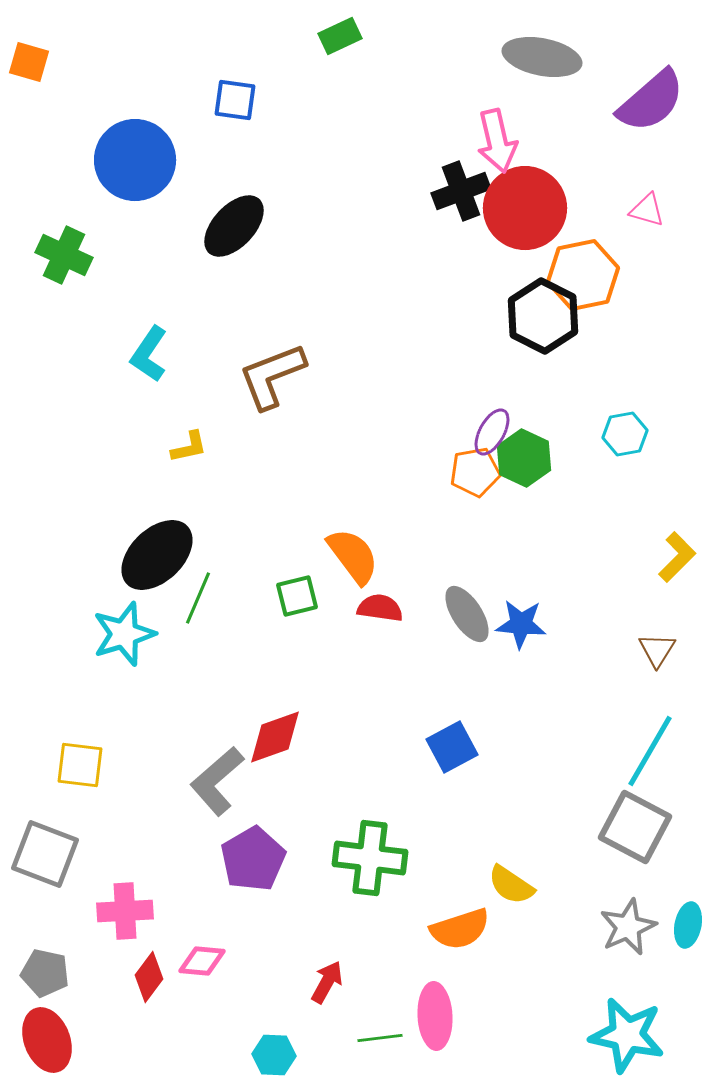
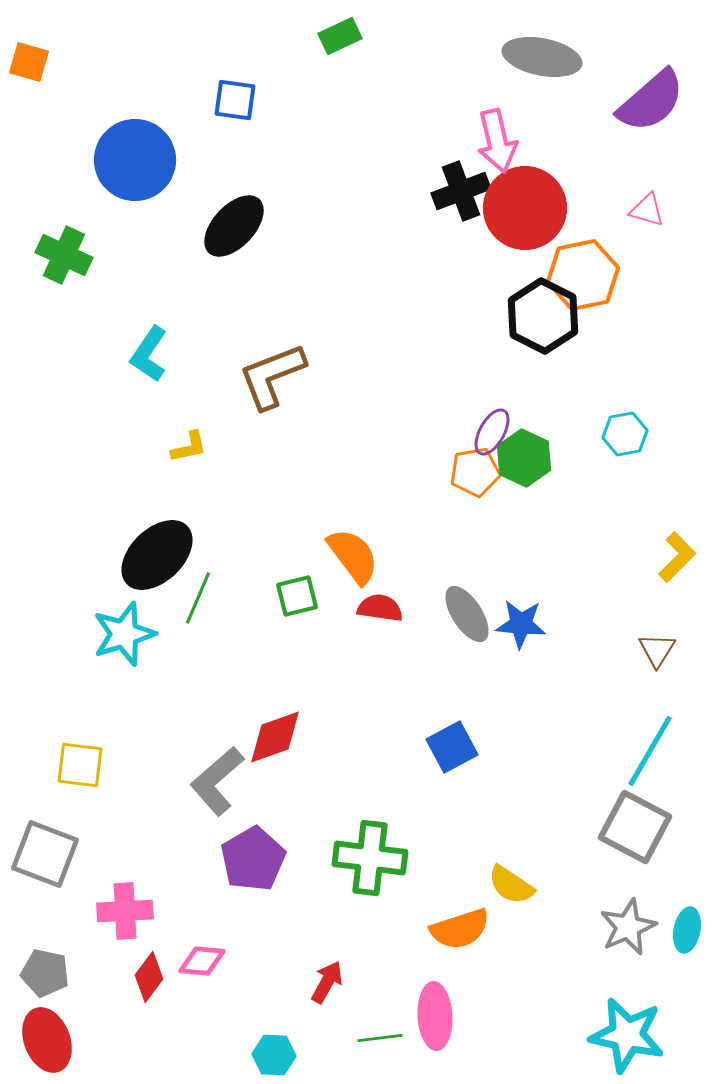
cyan ellipse at (688, 925): moved 1 px left, 5 px down
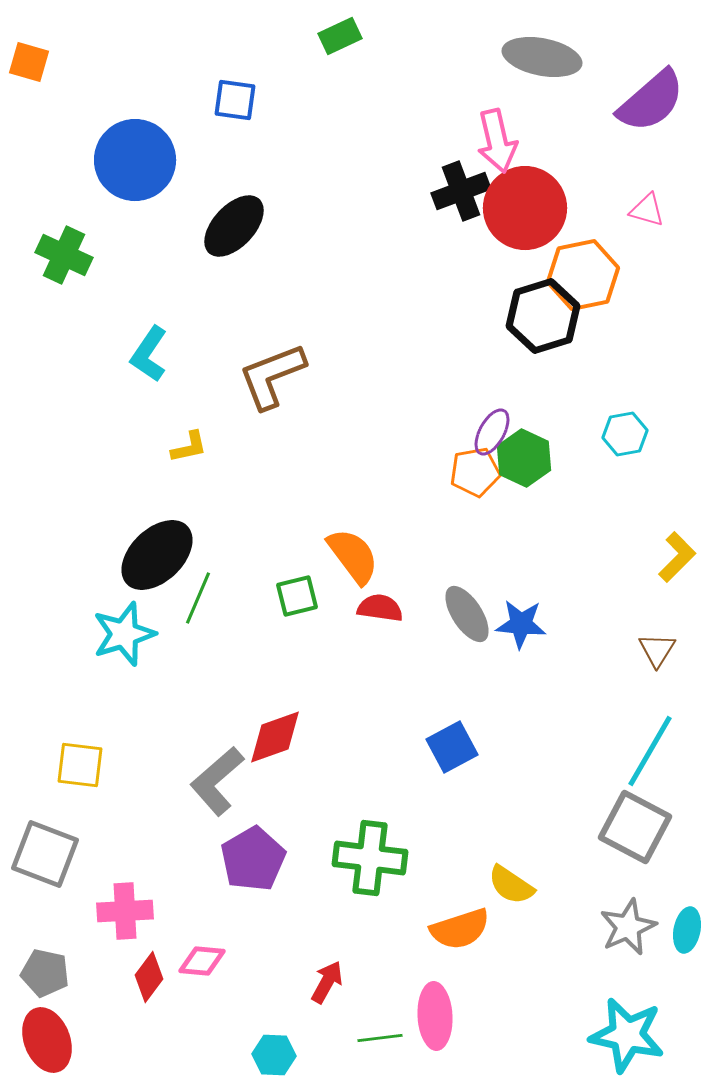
black hexagon at (543, 316): rotated 16 degrees clockwise
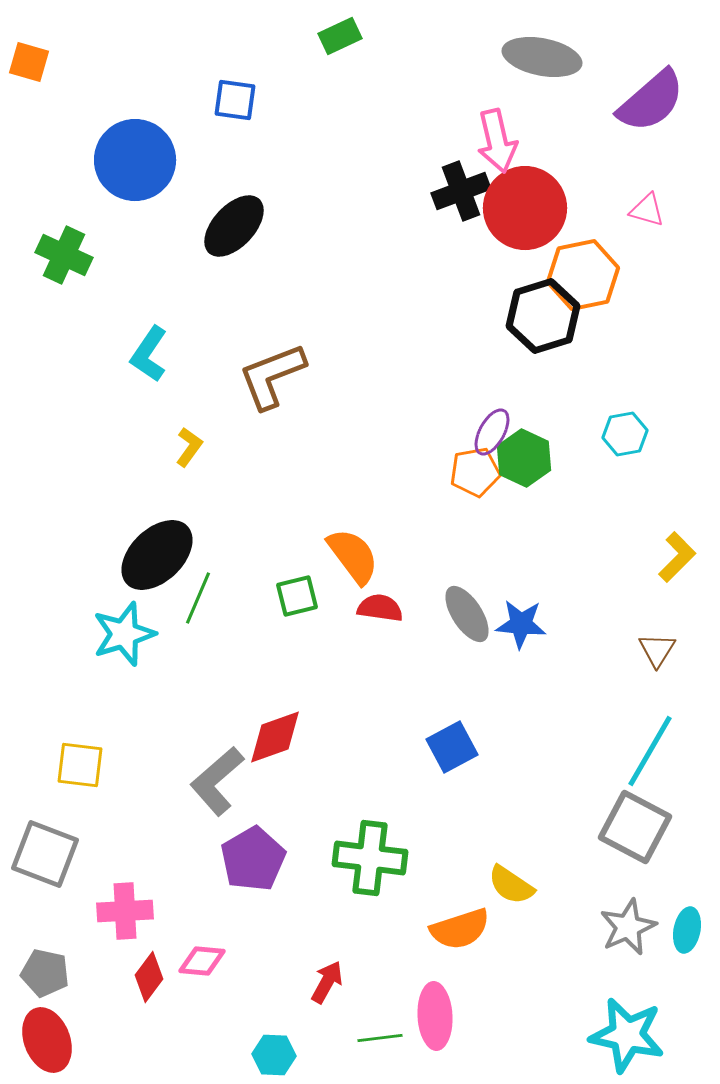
yellow L-shape at (189, 447): rotated 42 degrees counterclockwise
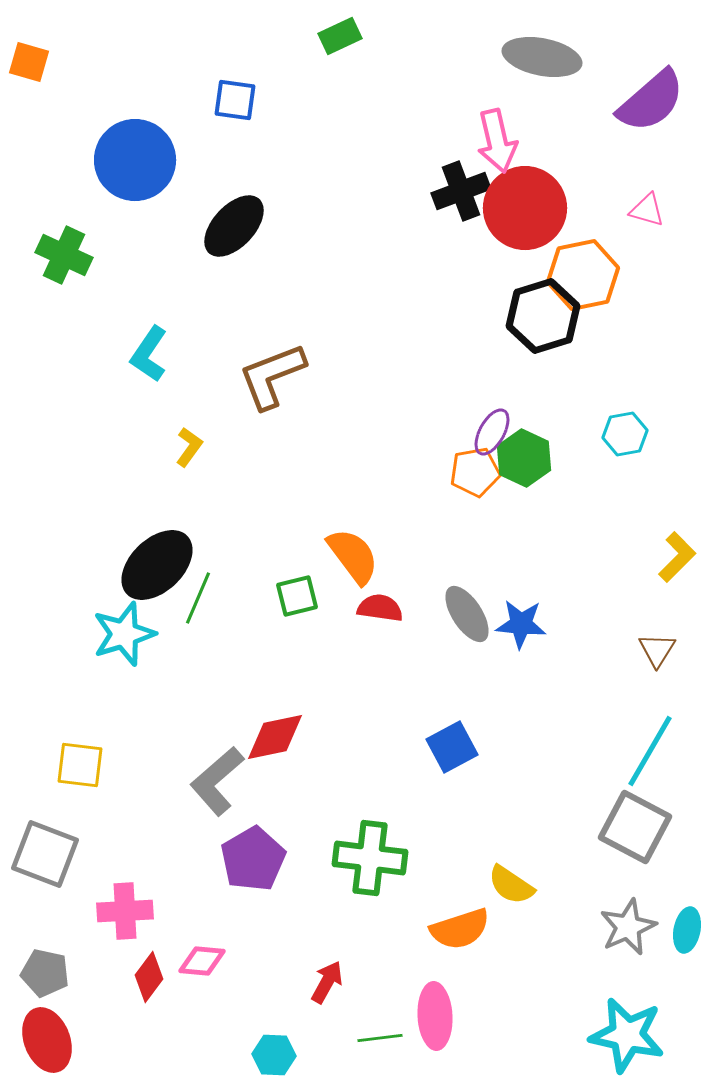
black ellipse at (157, 555): moved 10 px down
red diamond at (275, 737): rotated 8 degrees clockwise
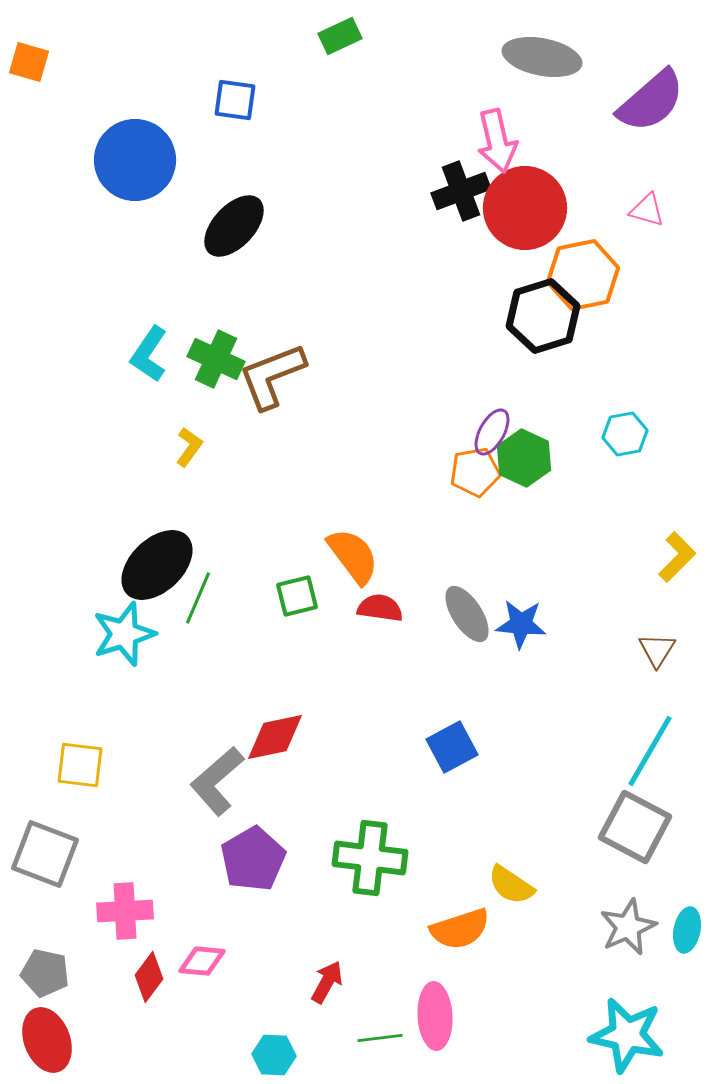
green cross at (64, 255): moved 152 px right, 104 px down
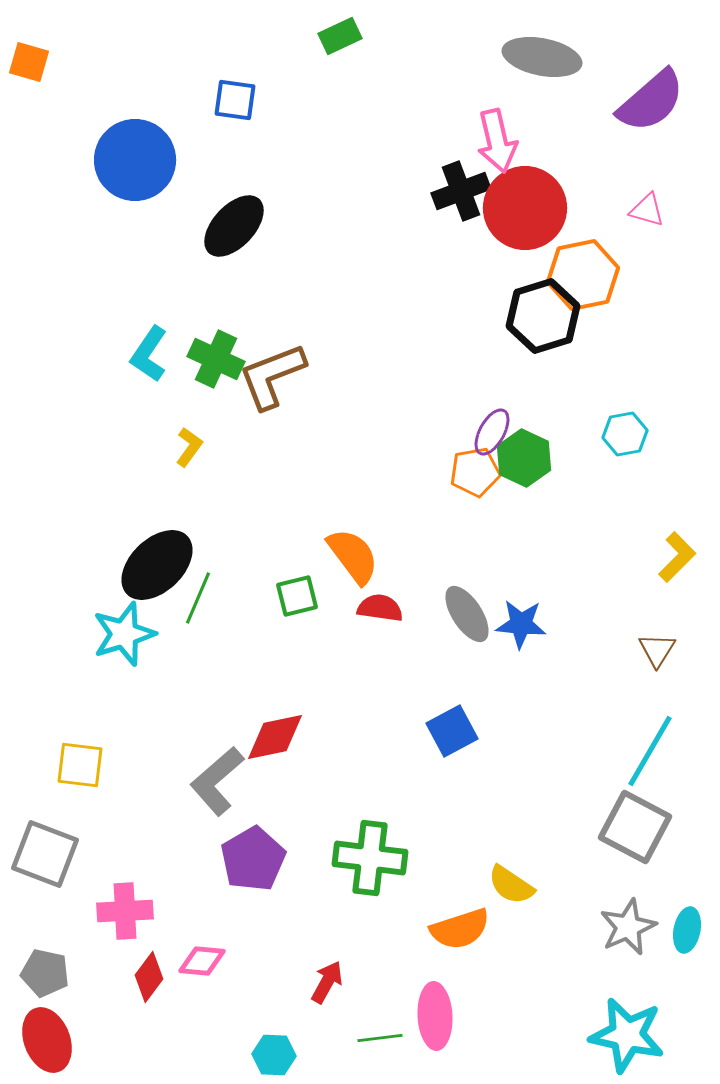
blue square at (452, 747): moved 16 px up
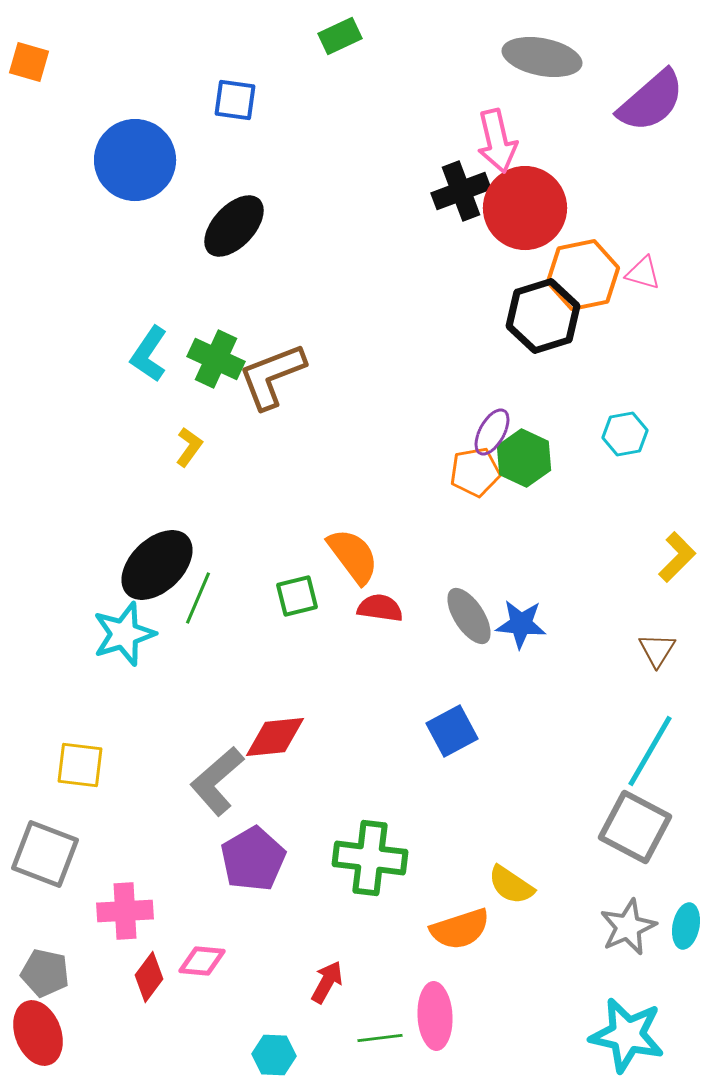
pink triangle at (647, 210): moved 4 px left, 63 px down
gray ellipse at (467, 614): moved 2 px right, 2 px down
red diamond at (275, 737): rotated 6 degrees clockwise
cyan ellipse at (687, 930): moved 1 px left, 4 px up
red ellipse at (47, 1040): moved 9 px left, 7 px up
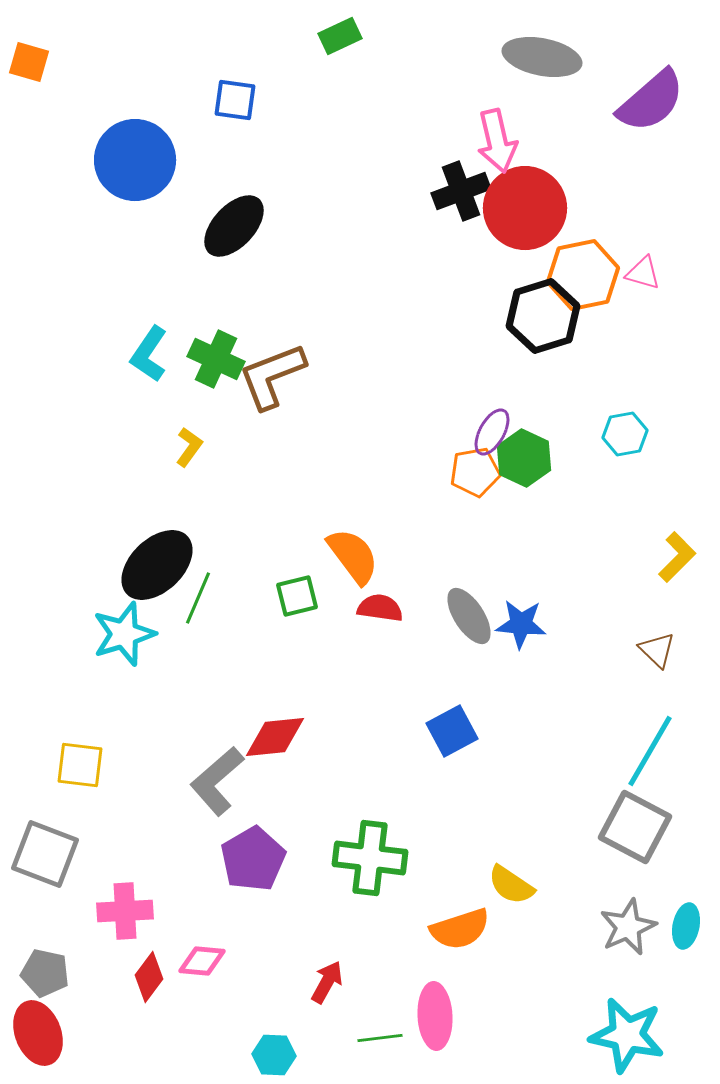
brown triangle at (657, 650): rotated 18 degrees counterclockwise
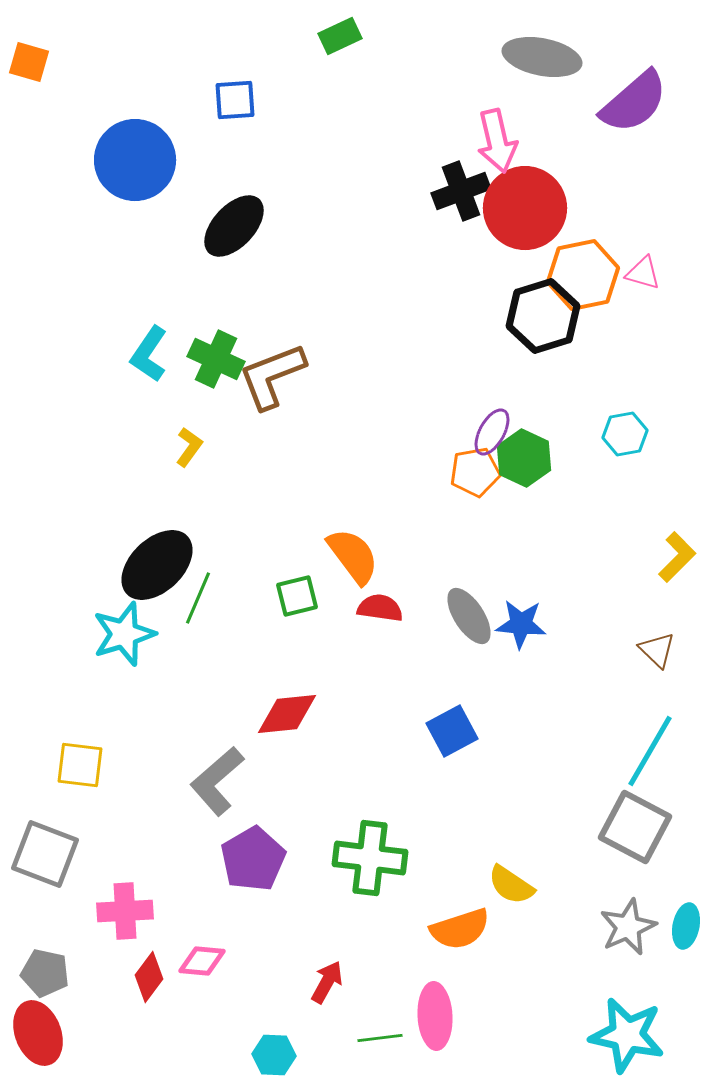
blue square at (235, 100): rotated 12 degrees counterclockwise
purple semicircle at (651, 101): moved 17 px left, 1 px down
red diamond at (275, 737): moved 12 px right, 23 px up
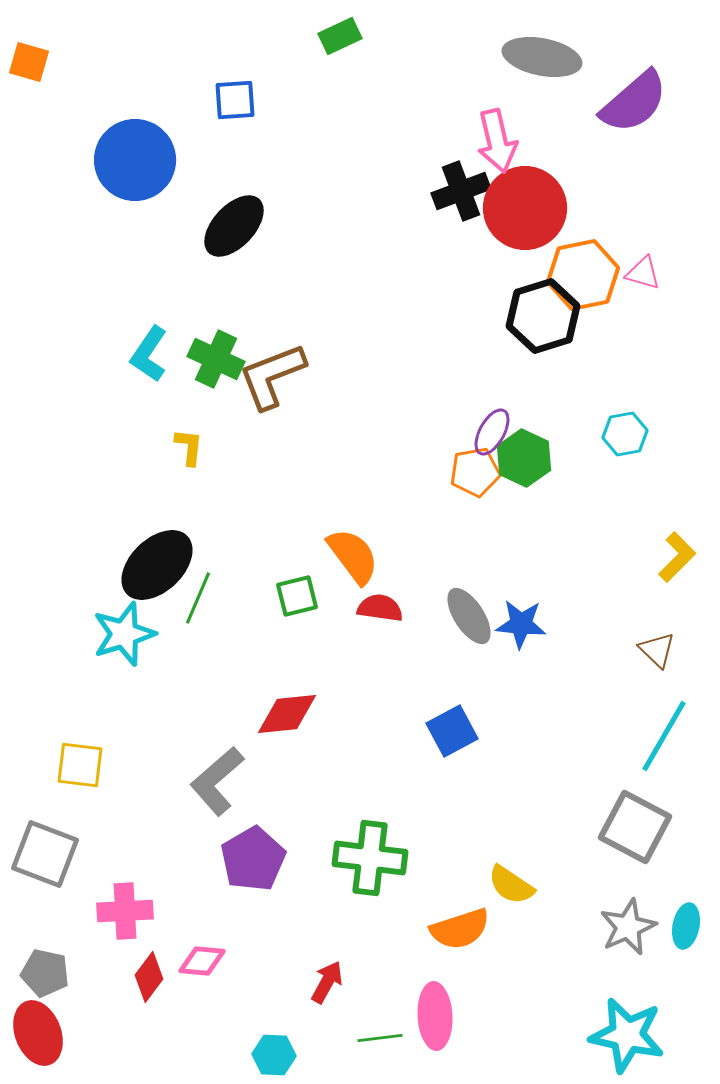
yellow L-shape at (189, 447): rotated 30 degrees counterclockwise
cyan line at (650, 751): moved 14 px right, 15 px up
